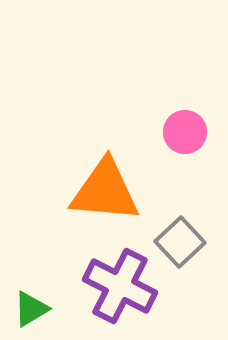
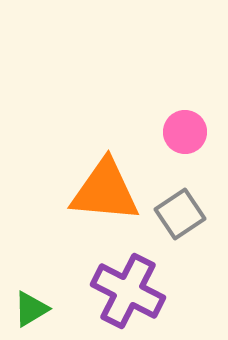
gray square: moved 28 px up; rotated 9 degrees clockwise
purple cross: moved 8 px right, 5 px down
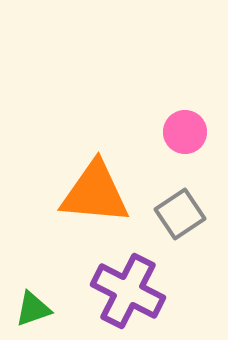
orange triangle: moved 10 px left, 2 px down
green triangle: moved 2 px right; rotated 12 degrees clockwise
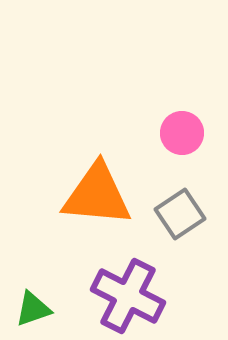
pink circle: moved 3 px left, 1 px down
orange triangle: moved 2 px right, 2 px down
purple cross: moved 5 px down
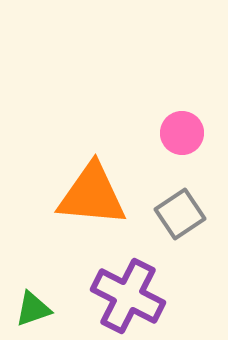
orange triangle: moved 5 px left
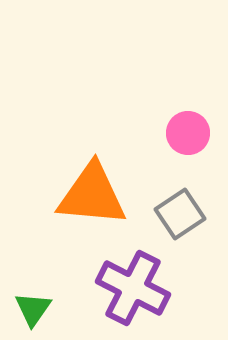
pink circle: moved 6 px right
purple cross: moved 5 px right, 8 px up
green triangle: rotated 36 degrees counterclockwise
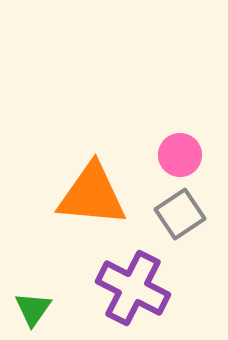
pink circle: moved 8 px left, 22 px down
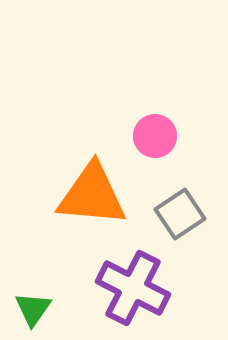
pink circle: moved 25 px left, 19 px up
